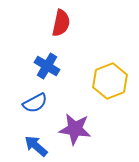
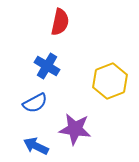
red semicircle: moved 1 px left, 1 px up
blue arrow: rotated 15 degrees counterclockwise
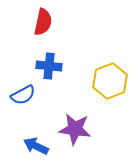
red semicircle: moved 17 px left
blue cross: moved 2 px right; rotated 25 degrees counterclockwise
blue semicircle: moved 12 px left, 8 px up
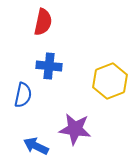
blue semicircle: rotated 50 degrees counterclockwise
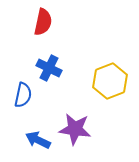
blue cross: moved 2 px down; rotated 20 degrees clockwise
blue arrow: moved 2 px right, 6 px up
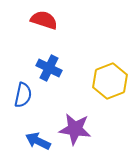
red semicircle: moved 1 px right, 2 px up; rotated 84 degrees counterclockwise
blue arrow: moved 1 px down
